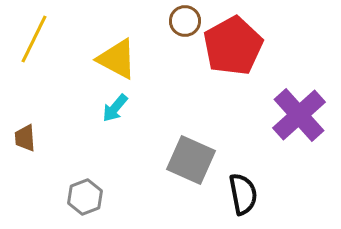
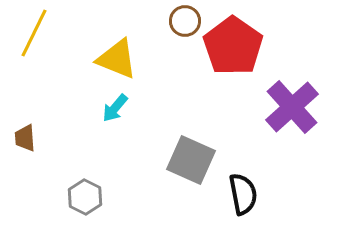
yellow line: moved 6 px up
red pentagon: rotated 8 degrees counterclockwise
yellow triangle: rotated 6 degrees counterclockwise
purple cross: moved 7 px left, 8 px up
gray hexagon: rotated 12 degrees counterclockwise
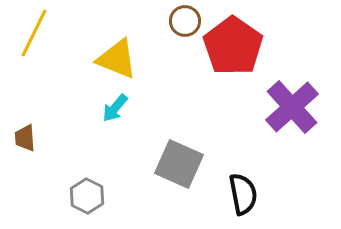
gray square: moved 12 px left, 4 px down
gray hexagon: moved 2 px right, 1 px up
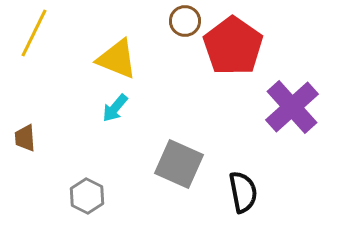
black semicircle: moved 2 px up
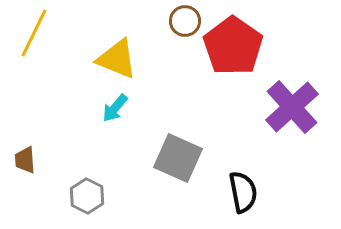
brown trapezoid: moved 22 px down
gray square: moved 1 px left, 6 px up
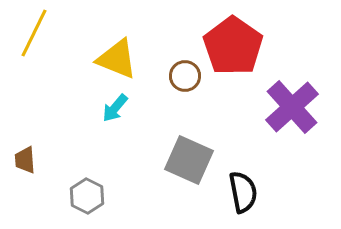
brown circle: moved 55 px down
gray square: moved 11 px right, 2 px down
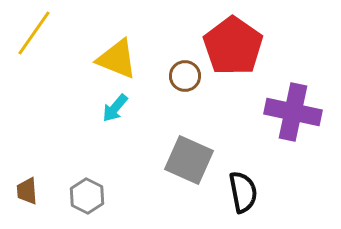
yellow line: rotated 9 degrees clockwise
purple cross: moved 1 px right, 5 px down; rotated 36 degrees counterclockwise
brown trapezoid: moved 2 px right, 31 px down
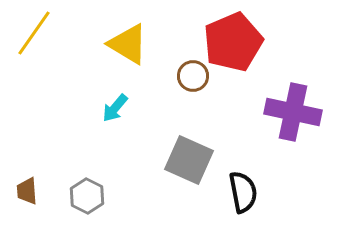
red pentagon: moved 4 px up; rotated 14 degrees clockwise
yellow triangle: moved 11 px right, 15 px up; rotated 9 degrees clockwise
brown circle: moved 8 px right
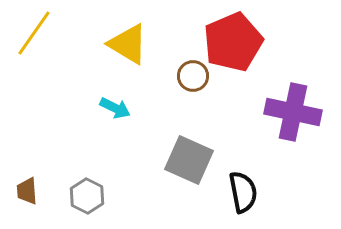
cyan arrow: rotated 104 degrees counterclockwise
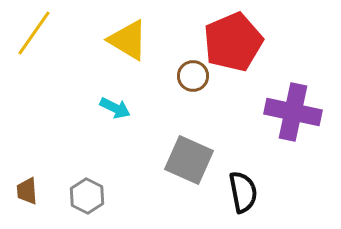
yellow triangle: moved 4 px up
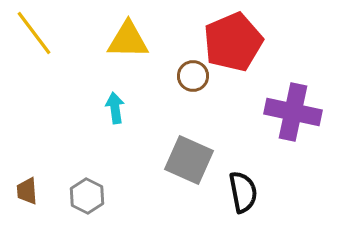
yellow line: rotated 72 degrees counterclockwise
yellow triangle: rotated 30 degrees counterclockwise
cyan arrow: rotated 124 degrees counterclockwise
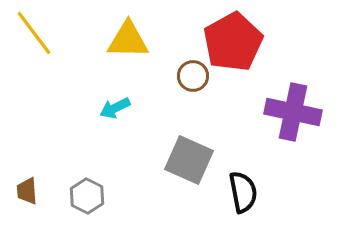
red pentagon: rotated 6 degrees counterclockwise
cyan arrow: rotated 108 degrees counterclockwise
